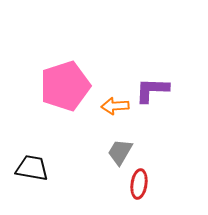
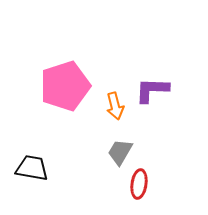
orange arrow: rotated 100 degrees counterclockwise
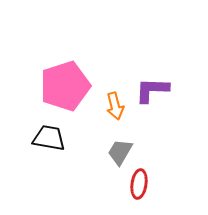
black trapezoid: moved 17 px right, 30 px up
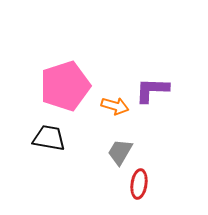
orange arrow: rotated 60 degrees counterclockwise
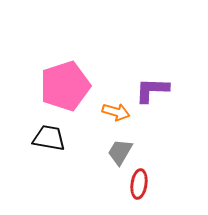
orange arrow: moved 1 px right, 6 px down
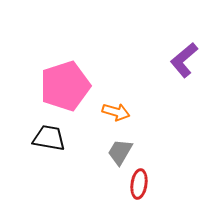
purple L-shape: moved 32 px right, 30 px up; rotated 42 degrees counterclockwise
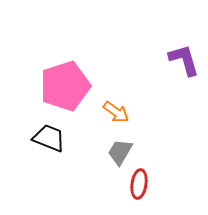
purple L-shape: rotated 114 degrees clockwise
orange arrow: rotated 20 degrees clockwise
black trapezoid: rotated 12 degrees clockwise
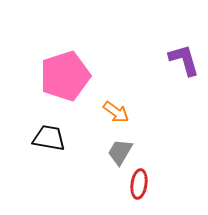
pink pentagon: moved 10 px up
black trapezoid: rotated 12 degrees counterclockwise
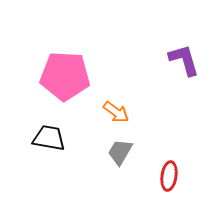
pink pentagon: rotated 21 degrees clockwise
red ellipse: moved 30 px right, 8 px up
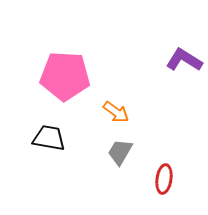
purple L-shape: rotated 42 degrees counterclockwise
red ellipse: moved 5 px left, 3 px down
